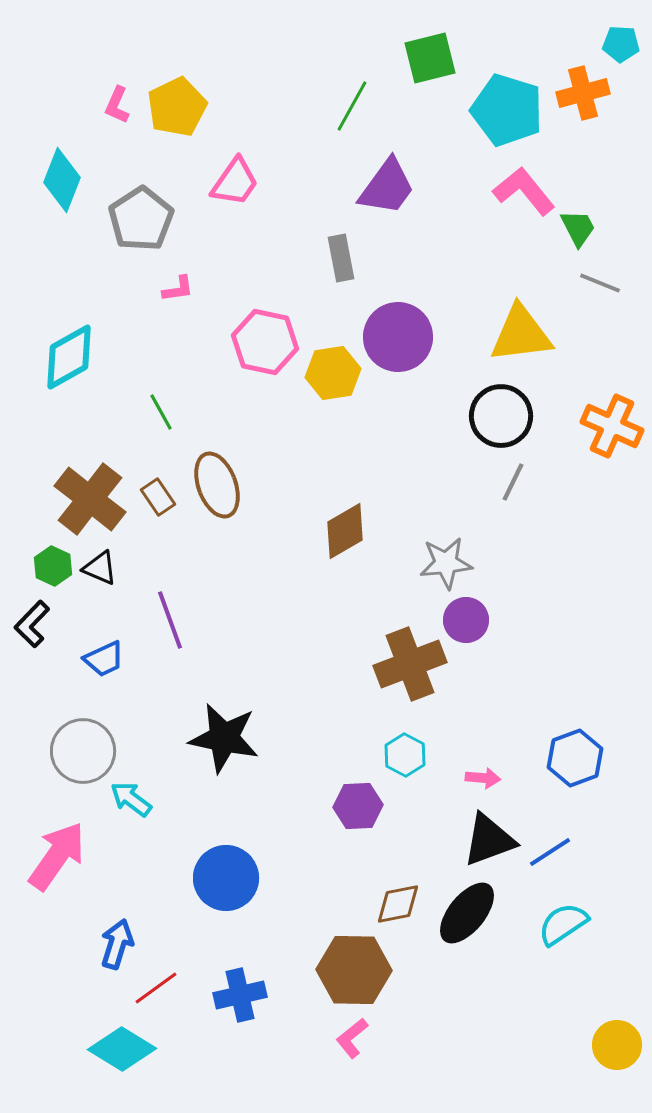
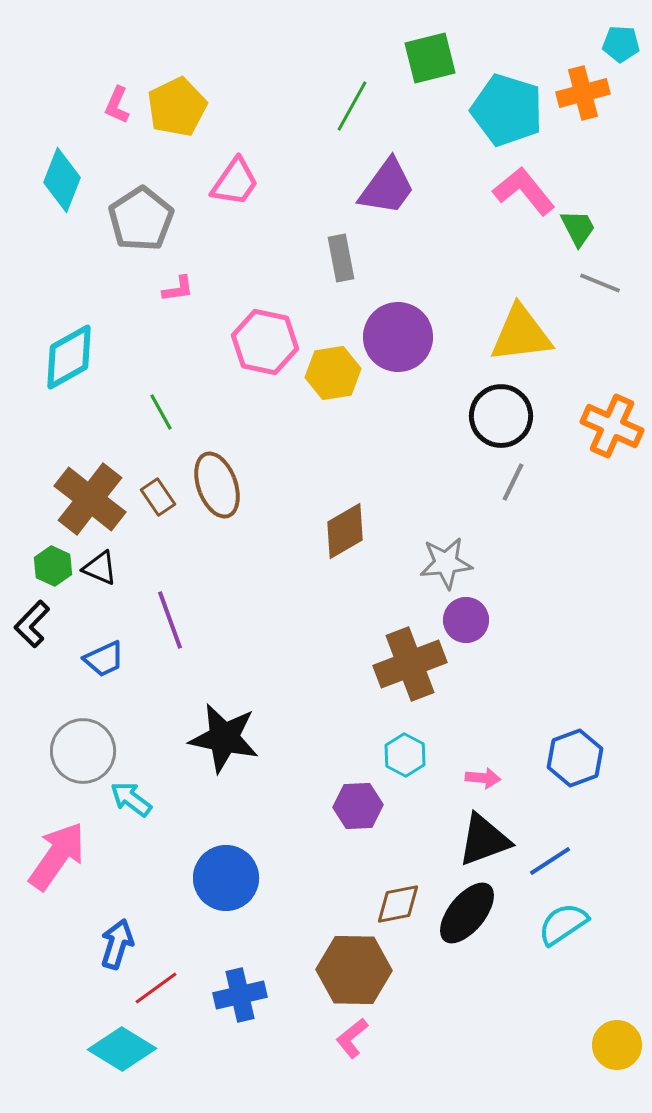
black triangle at (489, 840): moved 5 px left
blue line at (550, 852): moved 9 px down
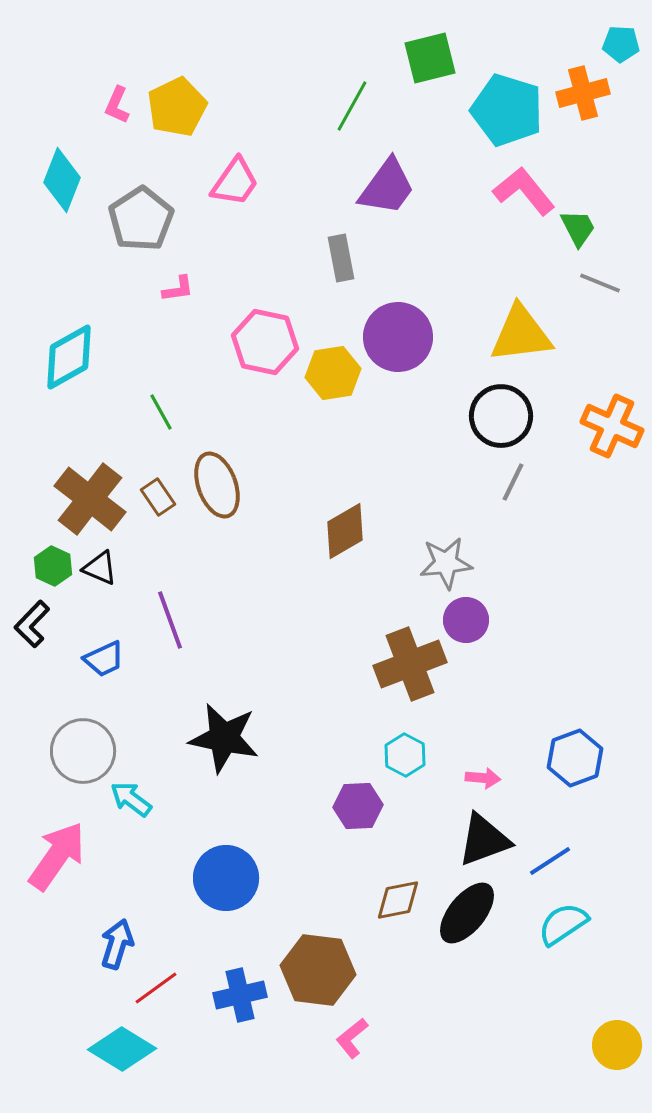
brown diamond at (398, 904): moved 4 px up
brown hexagon at (354, 970): moved 36 px left; rotated 6 degrees clockwise
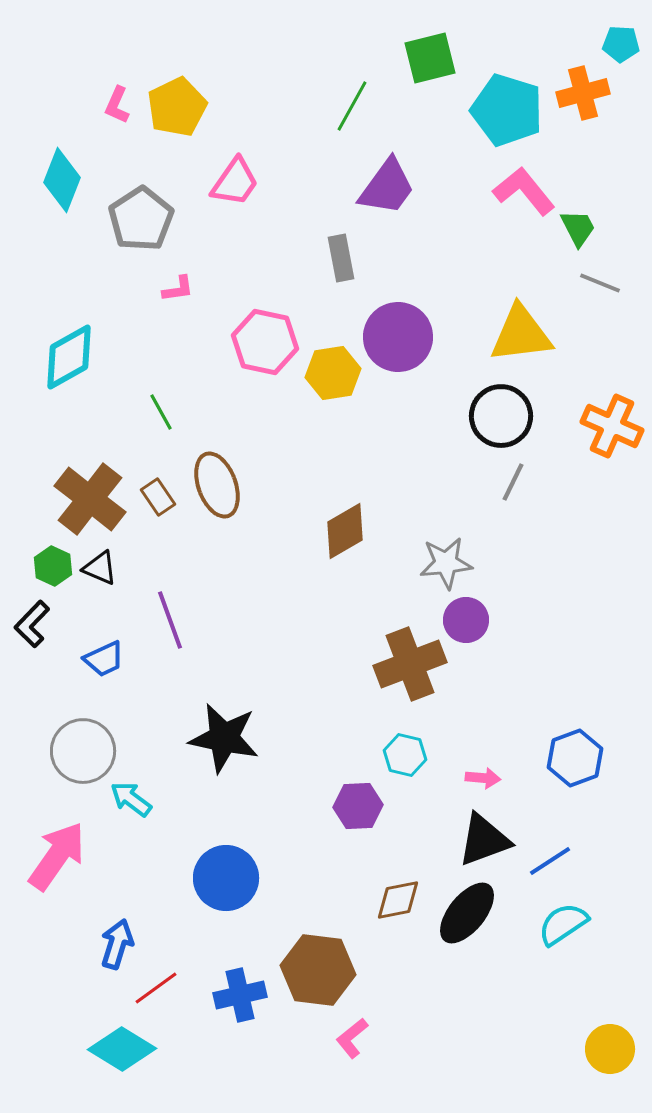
cyan hexagon at (405, 755): rotated 15 degrees counterclockwise
yellow circle at (617, 1045): moved 7 px left, 4 px down
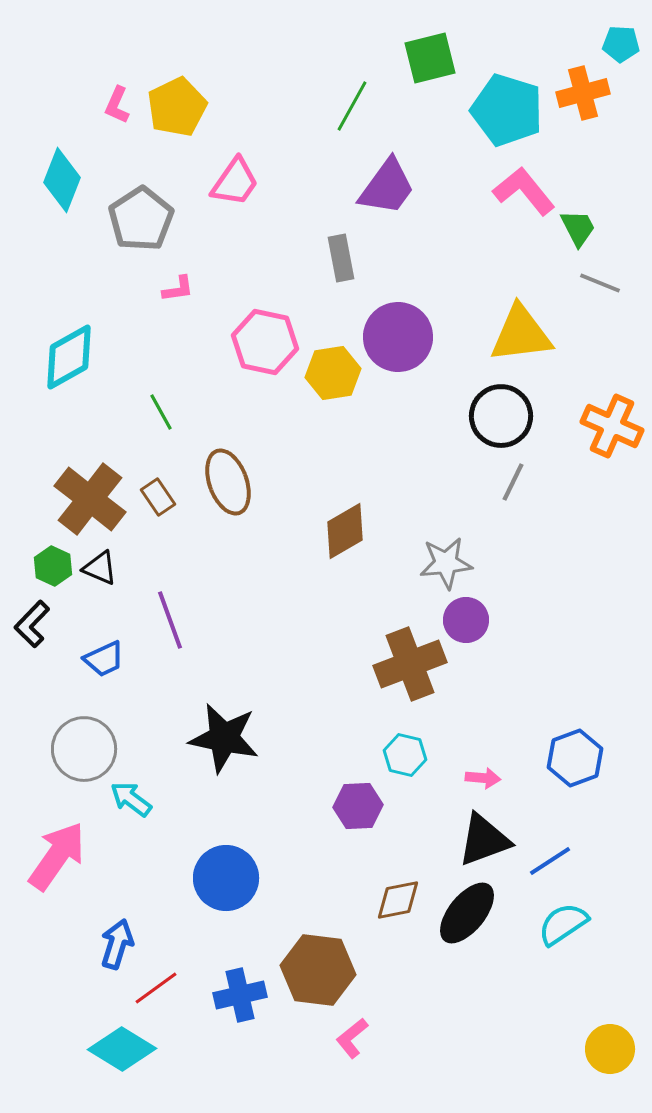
brown ellipse at (217, 485): moved 11 px right, 3 px up
gray circle at (83, 751): moved 1 px right, 2 px up
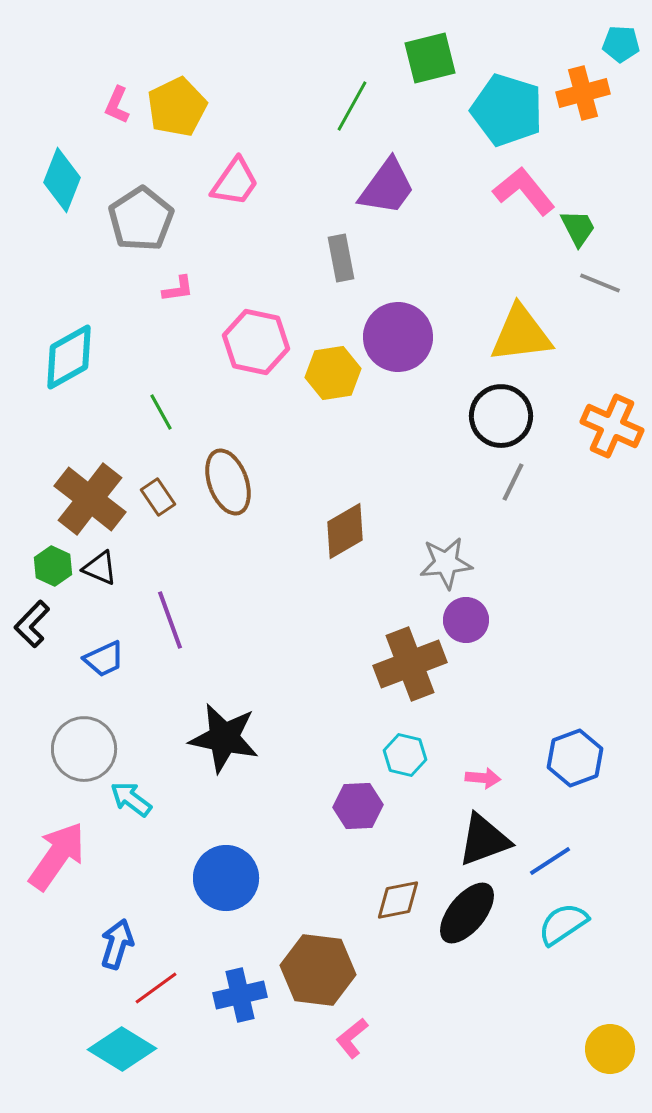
pink hexagon at (265, 342): moved 9 px left
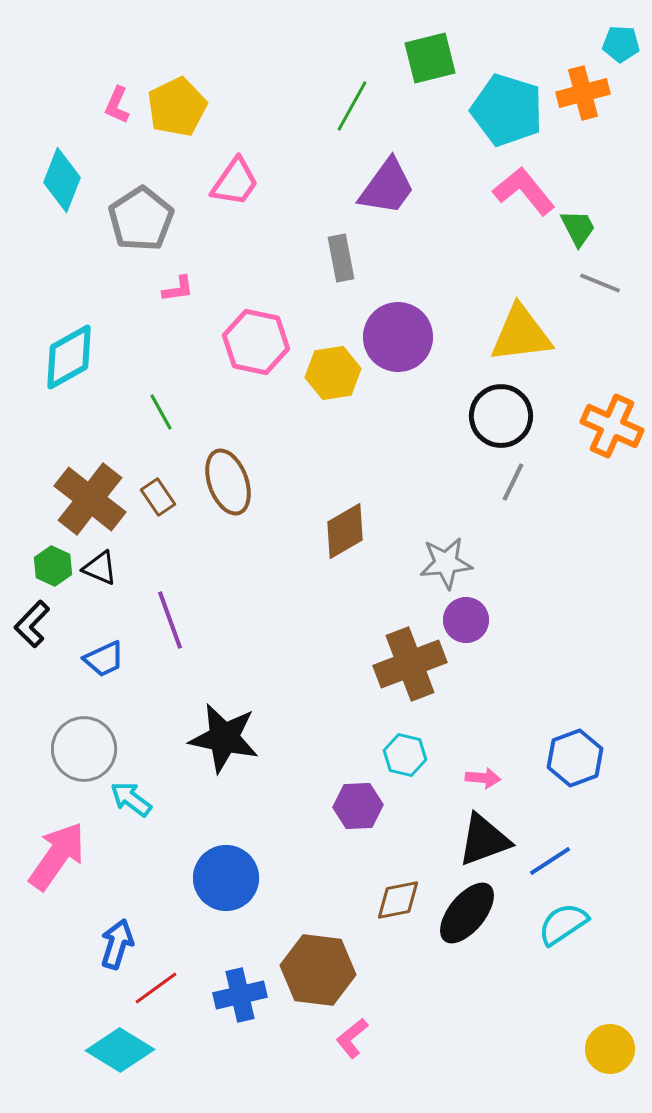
cyan diamond at (122, 1049): moved 2 px left, 1 px down
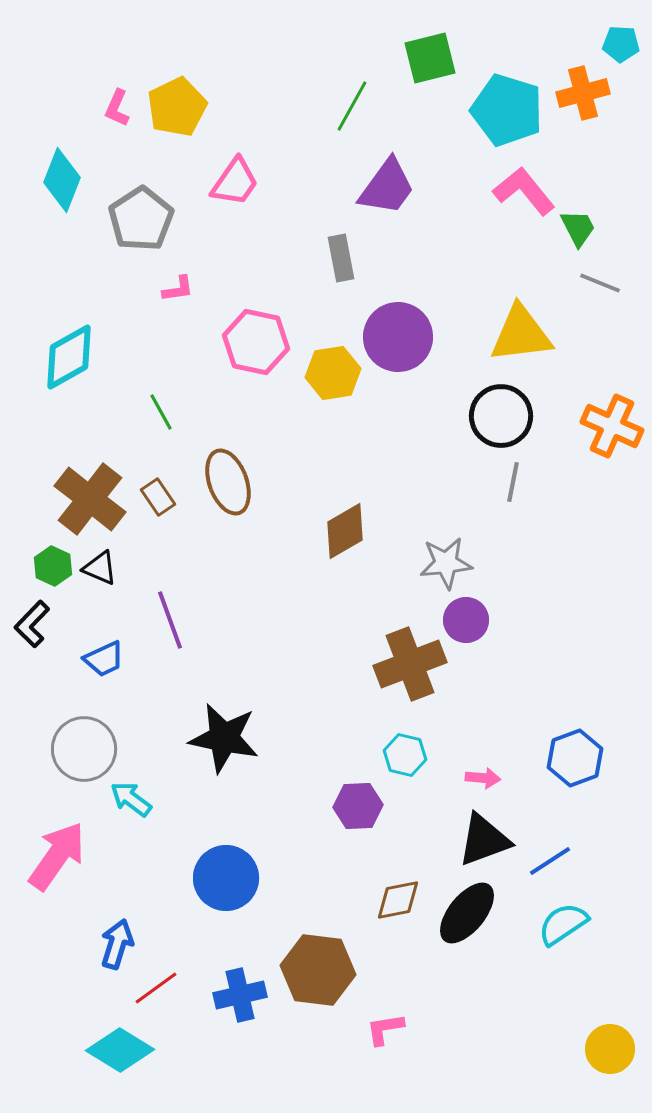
pink L-shape at (117, 105): moved 3 px down
gray line at (513, 482): rotated 15 degrees counterclockwise
pink L-shape at (352, 1038): moved 33 px right, 9 px up; rotated 30 degrees clockwise
